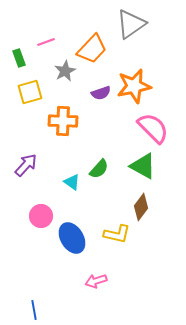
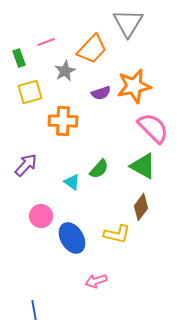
gray triangle: moved 3 px left, 1 px up; rotated 24 degrees counterclockwise
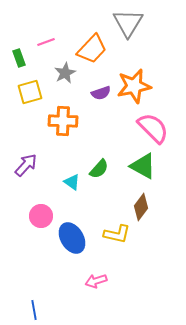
gray star: moved 2 px down
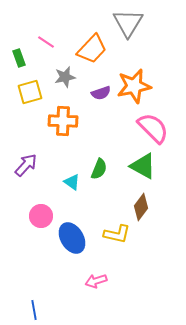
pink line: rotated 54 degrees clockwise
gray star: moved 4 px down; rotated 15 degrees clockwise
green semicircle: rotated 20 degrees counterclockwise
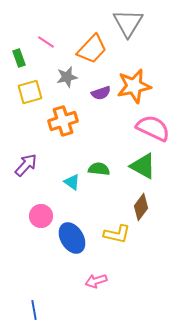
gray star: moved 2 px right
orange cross: rotated 20 degrees counterclockwise
pink semicircle: rotated 20 degrees counterclockwise
green semicircle: rotated 105 degrees counterclockwise
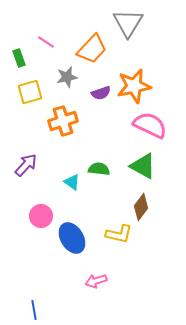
pink semicircle: moved 3 px left, 3 px up
yellow L-shape: moved 2 px right
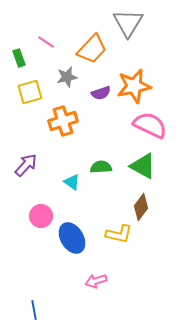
green semicircle: moved 2 px right, 2 px up; rotated 10 degrees counterclockwise
